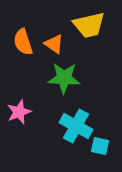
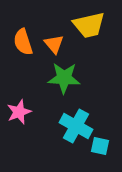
orange triangle: rotated 15 degrees clockwise
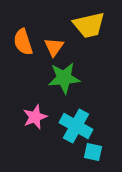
orange triangle: moved 3 px down; rotated 15 degrees clockwise
green star: rotated 8 degrees counterclockwise
pink star: moved 16 px right, 5 px down
cyan square: moved 7 px left, 6 px down
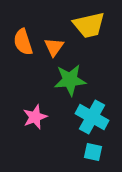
green star: moved 6 px right, 2 px down
cyan cross: moved 16 px right, 9 px up
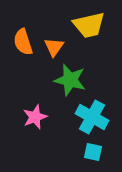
green star: rotated 20 degrees clockwise
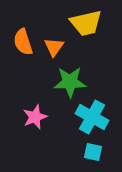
yellow trapezoid: moved 3 px left, 2 px up
green star: moved 2 px down; rotated 16 degrees counterclockwise
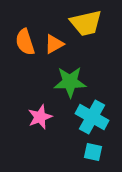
orange semicircle: moved 2 px right
orange triangle: moved 3 px up; rotated 25 degrees clockwise
pink star: moved 5 px right
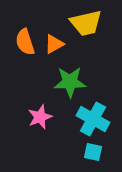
cyan cross: moved 1 px right, 2 px down
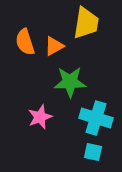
yellow trapezoid: rotated 68 degrees counterclockwise
orange triangle: moved 2 px down
cyan cross: moved 3 px right, 1 px up; rotated 12 degrees counterclockwise
